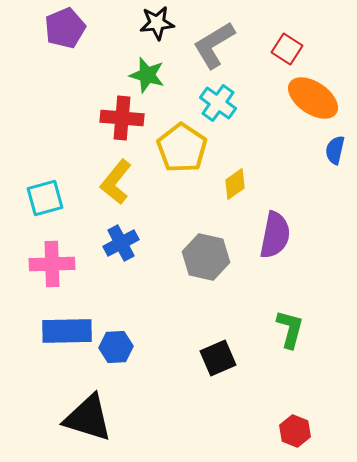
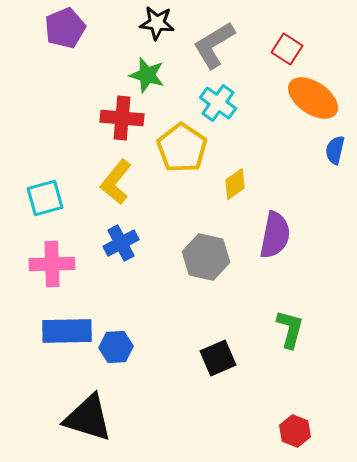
black star: rotated 12 degrees clockwise
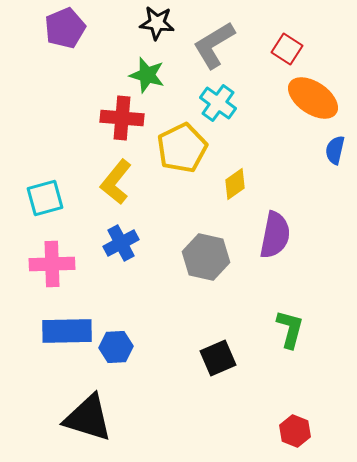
yellow pentagon: rotated 12 degrees clockwise
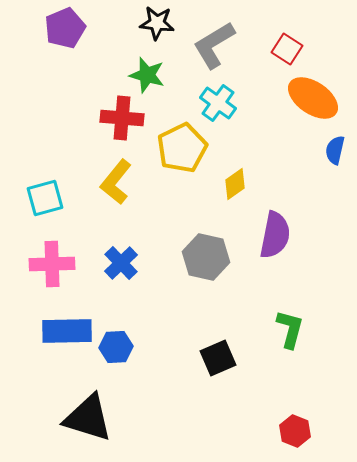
blue cross: moved 20 px down; rotated 16 degrees counterclockwise
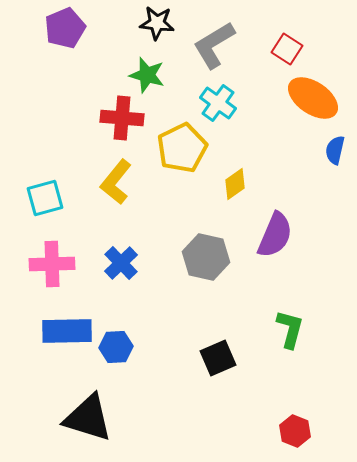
purple semicircle: rotated 12 degrees clockwise
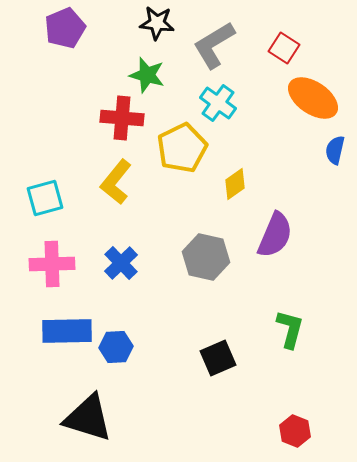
red square: moved 3 px left, 1 px up
